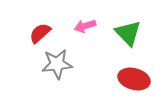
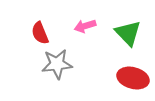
red semicircle: rotated 70 degrees counterclockwise
red ellipse: moved 1 px left, 1 px up
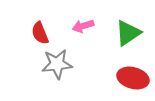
pink arrow: moved 2 px left
green triangle: rotated 40 degrees clockwise
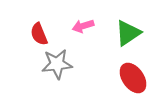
red semicircle: moved 1 px left, 1 px down
red ellipse: rotated 40 degrees clockwise
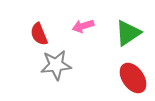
gray star: moved 1 px left, 1 px down
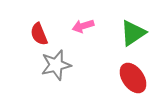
green triangle: moved 5 px right
gray star: rotated 8 degrees counterclockwise
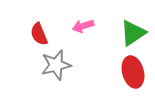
red ellipse: moved 6 px up; rotated 20 degrees clockwise
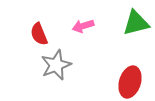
green triangle: moved 3 px right, 10 px up; rotated 20 degrees clockwise
gray star: rotated 8 degrees counterclockwise
red ellipse: moved 3 px left, 10 px down; rotated 32 degrees clockwise
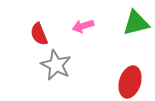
gray star: rotated 24 degrees counterclockwise
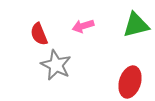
green triangle: moved 2 px down
